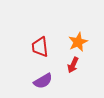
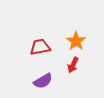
orange star: moved 2 px left, 1 px up; rotated 12 degrees counterclockwise
red trapezoid: rotated 85 degrees clockwise
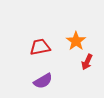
red arrow: moved 14 px right, 3 px up
